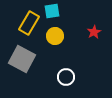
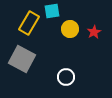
yellow circle: moved 15 px right, 7 px up
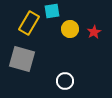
gray square: rotated 12 degrees counterclockwise
white circle: moved 1 px left, 4 px down
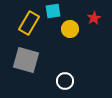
cyan square: moved 1 px right
red star: moved 14 px up
gray square: moved 4 px right, 1 px down
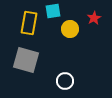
yellow rectangle: rotated 20 degrees counterclockwise
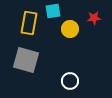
red star: rotated 24 degrees clockwise
white circle: moved 5 px right
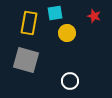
cyan square: moved 2 px right, 2 px down
red star: moved 2 px up; rotated 24 degrees clockwise
yellow circle: moved 3 px left, 4 px down
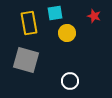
yellow rectangle: rotated 20 degrees counterclockwise
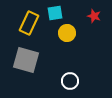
yellow rectangle: rotated 35 degrees clockwise
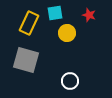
red star: moved 5 px left, 1 px up
